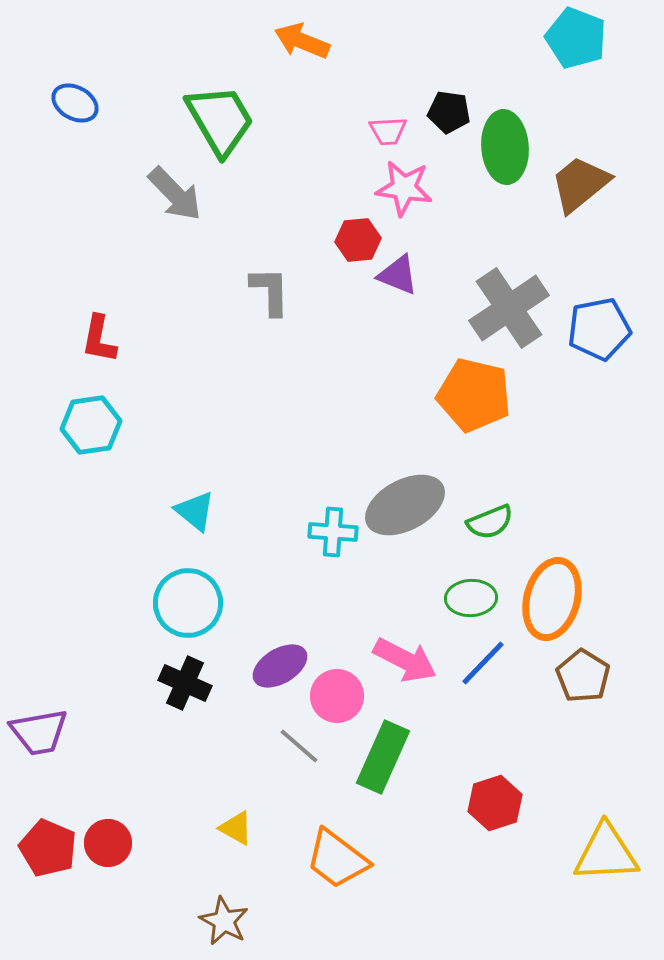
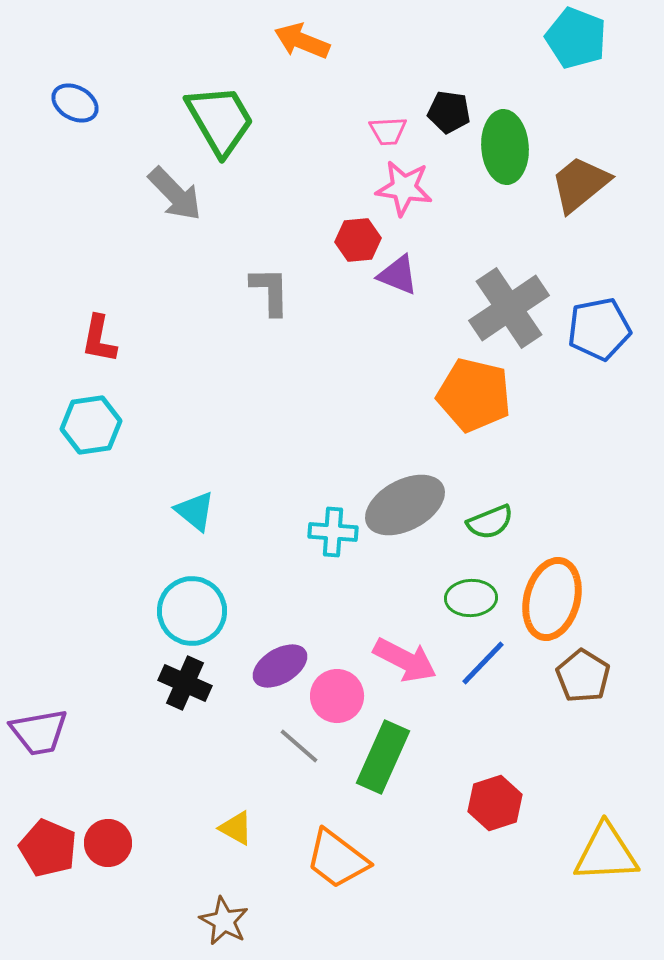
cyan circle at (188, 603): moved 4 px right, 8 px down
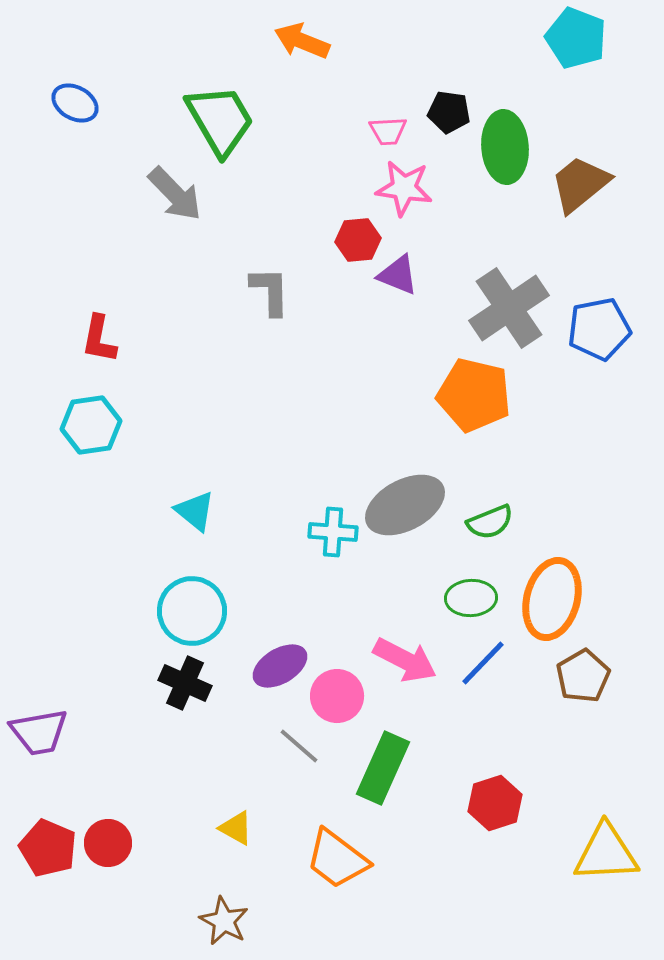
brown pentagon at (583, 676): rotated 10 degrees clockwise
green rectangle at (383, 757): moved 11 px down
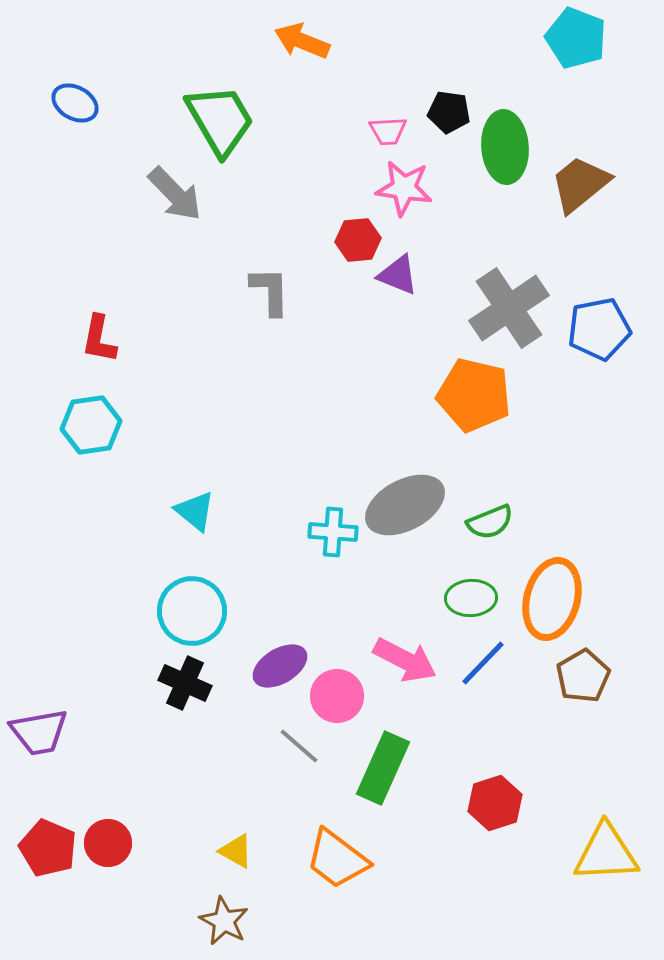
yellow triangle at (236, 828): moved 23 px down
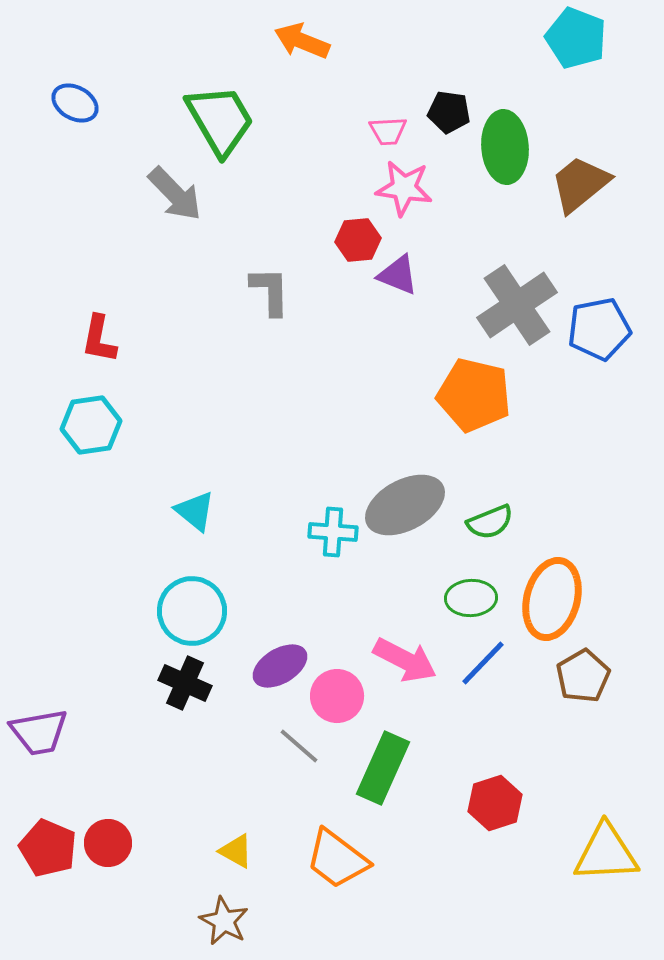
gray cross at (509, 308): moved 8 px right, 3 px up
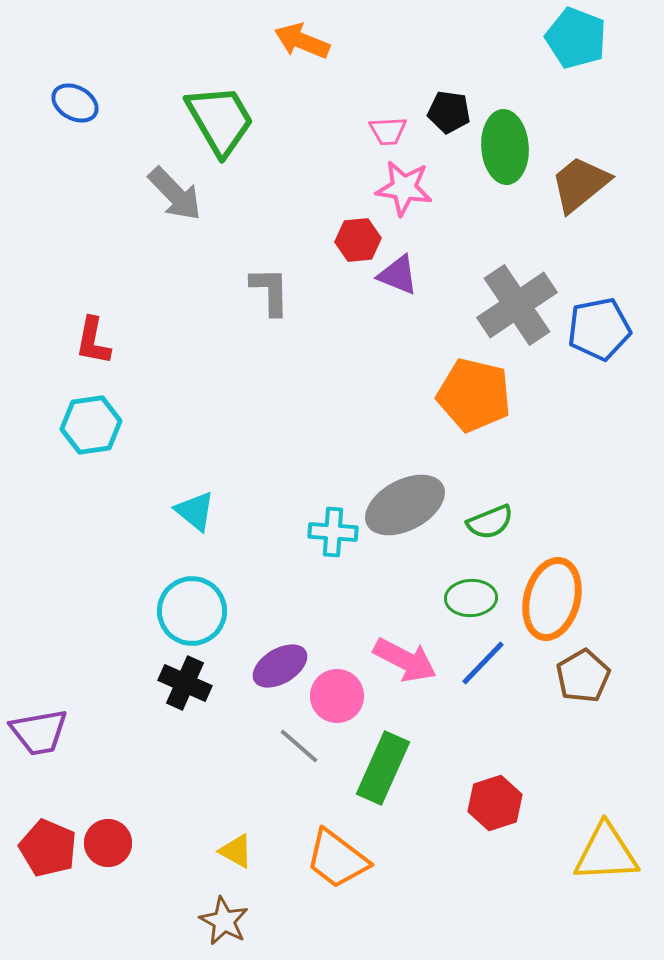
red L-shape at (99, 339): moved 6 px left, 2 px down
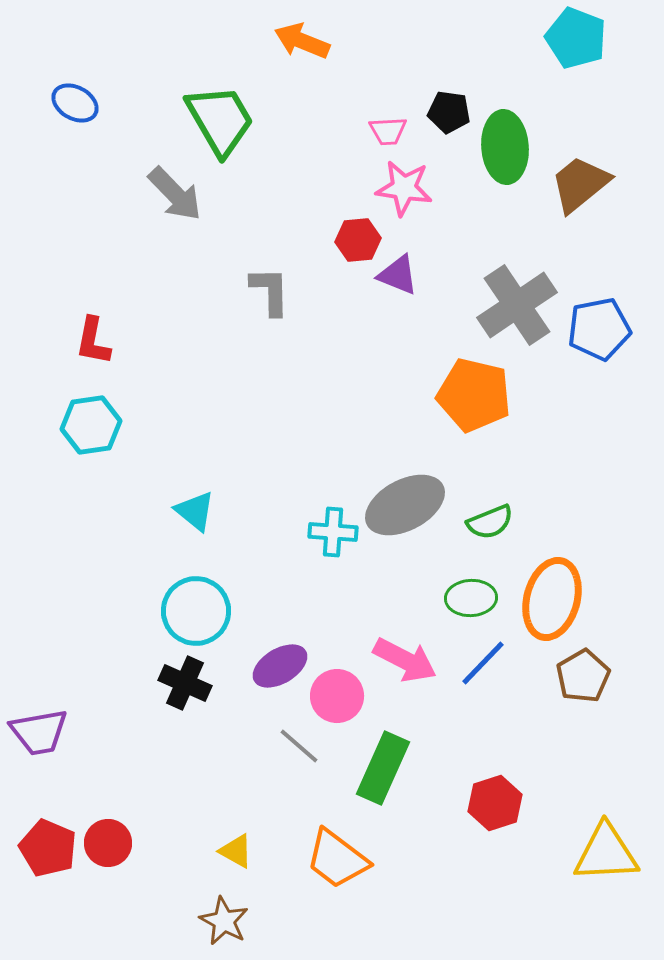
cyan circle at (192, 611): moved 4 px right
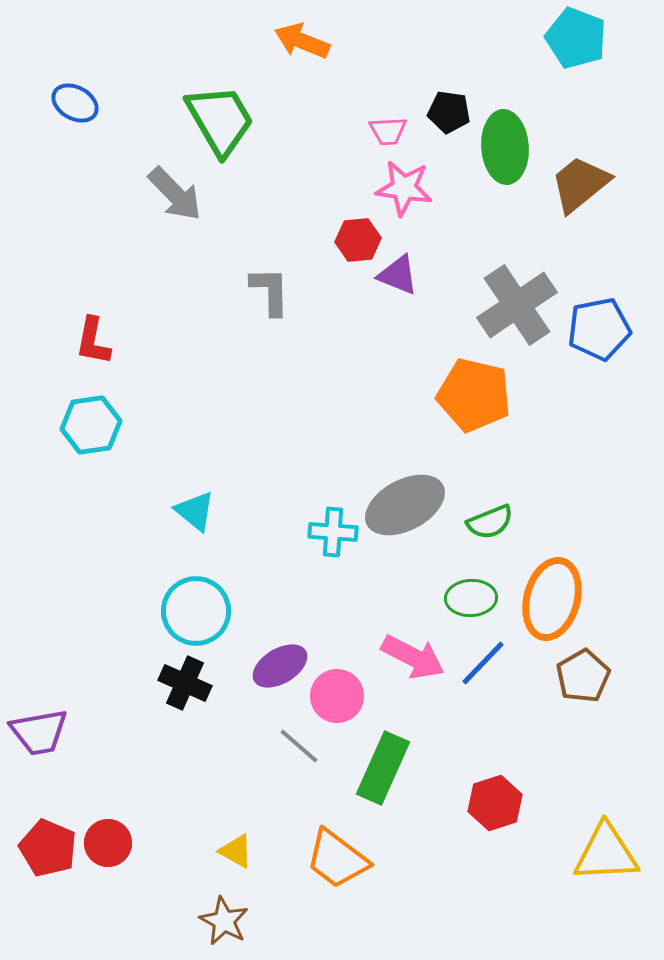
pink arrow at (405, 660): moved 8 px right, 3 px up
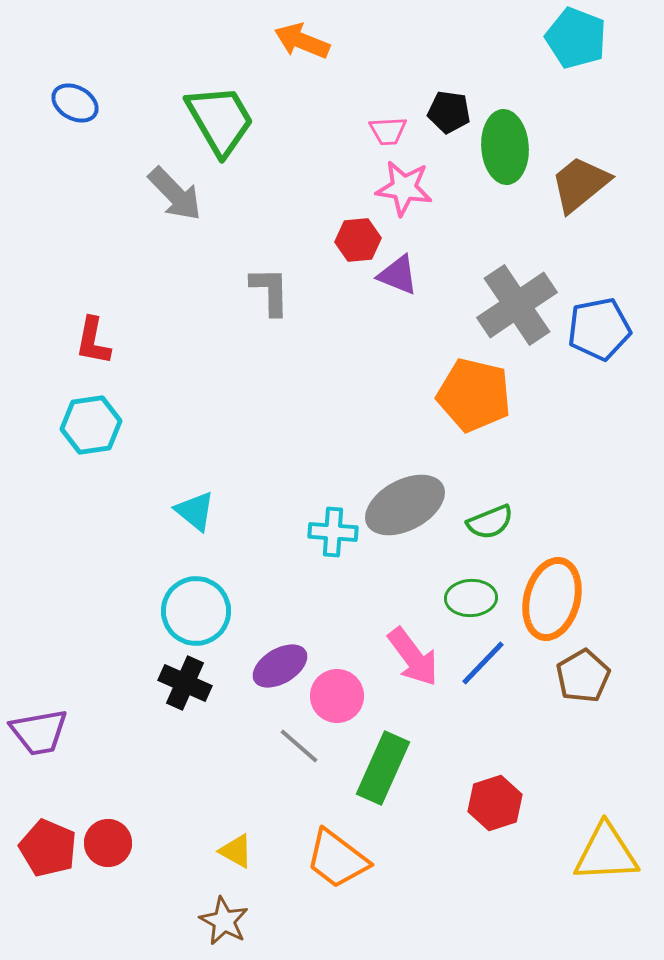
pink arrow at (413, 657): rotated 26 degrees clockwise
